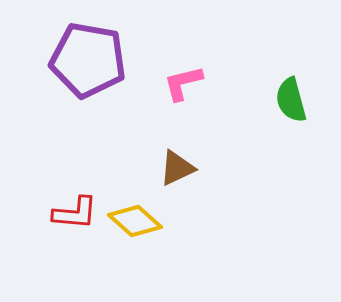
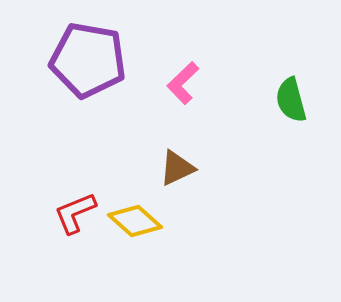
pink L-shape: rotated 30 degrees counterclockwise
red L-shape: rotated 153 degrees clockwise
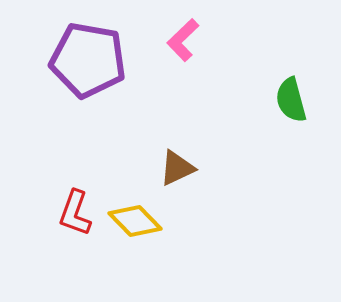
pink L-shape: moved 43 px up
red L-shape: rotated 48 degrees counterclockwise
yellow diamond: rotated 4 degrees clockwise
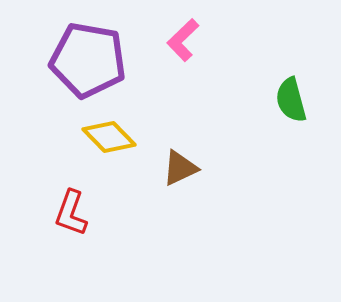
brown triangle: moved 3 px right
red L-shape: moved 4 px left
yellow diamond: moved 26 px left, 84 px up
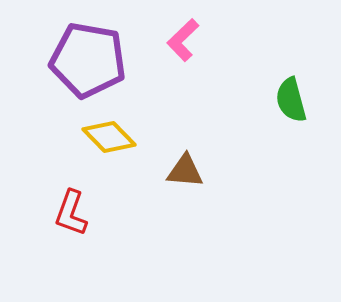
brown triangle: moved 5 px right, 3 px down; rotated 30 degrees clockwise
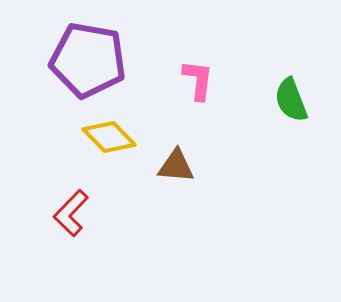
pink L-shape: moved 15 px right, 40 px down; rotated 141 degrees clockwise
green semicircle: rotated 6 degrees counterclockwise
brown triangle: moved 9 px left, 5 px up
red L-shape: rotated 24 degrees clockwise
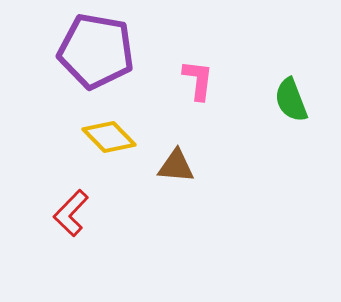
purple pentagon: moved 8 px right, 9 px up
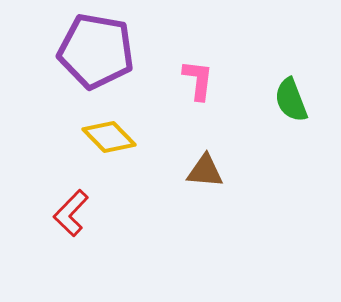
brown triangle: moved 29 px right, 5 px down
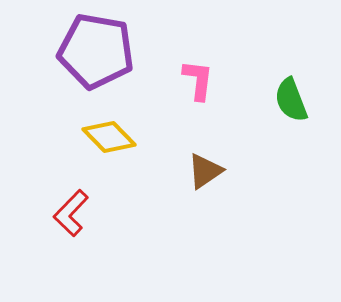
brown triangle: rotated 39 degrees counterclockwise
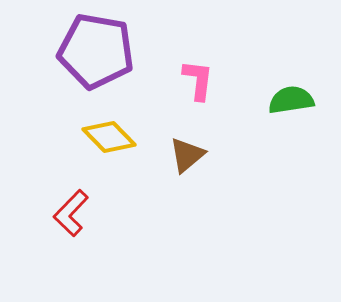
green semicircle: rotated 102 degrees clockwise
brown triangle: moved 18 px left, 16 px up; rotated 6 degrees counterclockwise
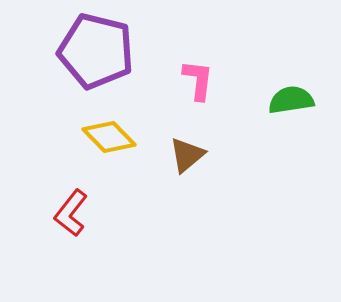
purple pentagon: rotated 4 degrees clockwise
red L-shape: rotated 6 degrees counterclockwise
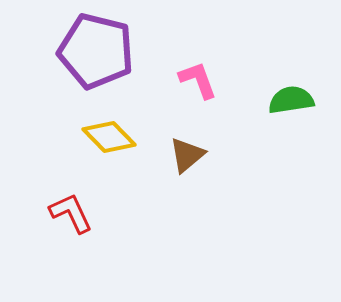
pink L-shape: rotated 27 degrees counterclockwise
red L-shape: rotated 117 degrees clockwise
